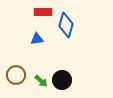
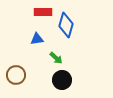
green arrow: moved 15 px right, 23 px up
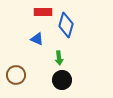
blue triangle: rotated 32 degrees clockwise
green arrow: moved 3 px right; rotated 40 degrees clockwise
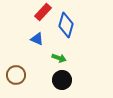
red rectangle: rotated 48 degrees counterclockwise
green arrow: rotated 64 degrees counterclockwise
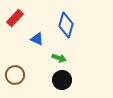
red rectangle: moved 28 px left, 6 px down
brown circle: moved 1 px left
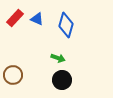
blue triangle: moved 20 px up
green arrow: moved 1 px left
brown circle: moved 2 px left
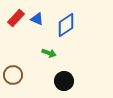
red rectangle: moved 1 px right
blue diamond: rotated 40 degrees clockwise
green arrow: moved 9 px left, 5 px up
black circle: moved 2 px right, 1 px down
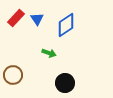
blue triangle: rotated 32 degrees clockwise
black circle: moved 1 px right, 2 px down
